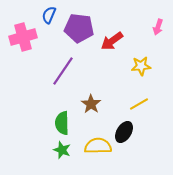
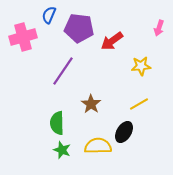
pink arrow: moved 1 px right, 1 px down
green semicircle: moved 5 px left
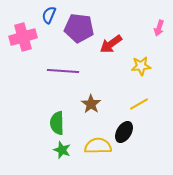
red arrow: moved 1 px left, 3 px down
purple line: rotated 60 degrees clockwise
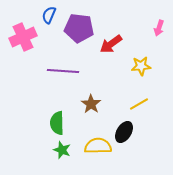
pink cross: rotated 8 degrees counterclockwise
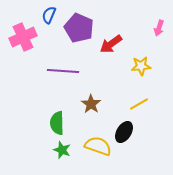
purple pentagon: rotated 16 degrees clockwise
yellow semicircle: rotated 20 degrees clockwise
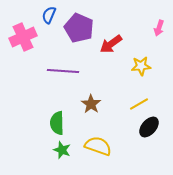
black ellipse: moved 25 px right, 5 px up; rotated 10 degrees clockwise
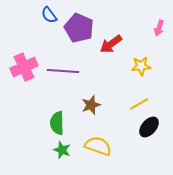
blue semicircle: rotated 60 degrees counterclockwise
pink cross: moved 1 px right, 30 px down
brown star: moved 1 px down; rotated 18 degrees clockwise
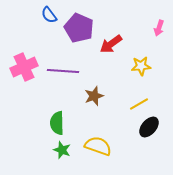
brown star: moved 3 px right, 9 px up
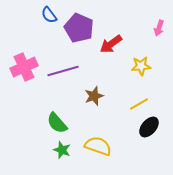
purple line: rotated 20 degrees counterclockwise
green semicircle: rotated 40 degrees counterclockwise
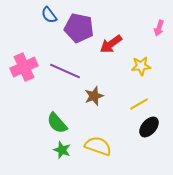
purple pentagon: rotated 12 degrees counterclockwise
purple line: moved 2 px right; rotated 40 degrees clockwise
